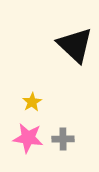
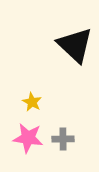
yellow star: rotated 12 degrees counterclockwise
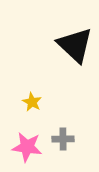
pink star: moved 1 px left, 9 px down
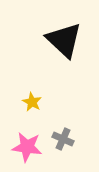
black triangle: moved 11 px left, 5 px up
gray cross: rotated 25 degrees clockwise
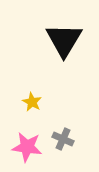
black triangle: rotated 18 degrees clockwise
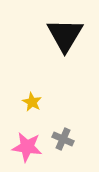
black triangle: moved 1 px right, 5 px up
